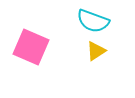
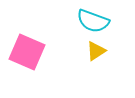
pink square: moved 4 px left, 5 px down
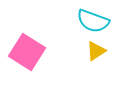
pink square: rotated 9 degrees clockwise
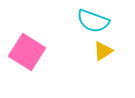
yellow triangle: moved 7 px right
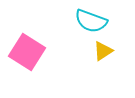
cyan semicircle: moved 2 px left
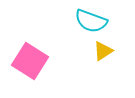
pink square: moved 3 px right, 9 px down
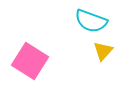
yellow triangle: rotated 15 degrees counterclockwise
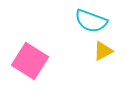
yellow triangle: rotated 20 degrees clockwise
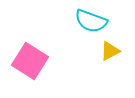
yellow triangle: moved 7 px right
